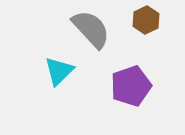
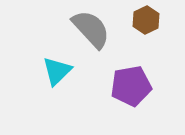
cyan triangle: moved 2 px left
purple pentagon: rotated 9 degrees clockwise
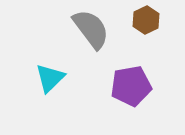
gray semicircle: rotated 6 degrees clockwise
cyan triangle: moved 7 px left, 7 px down
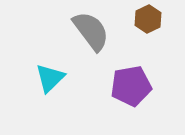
brown hexagon: moved 2 px right, 1 px up
gray semicircle: moved 2 px down
